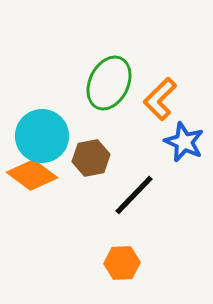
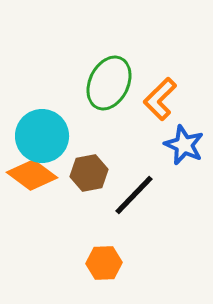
blue star: moved 3 px down
brown hexagon: moved 2 px left, 15 px down
orange hexagon: moved 18 px left
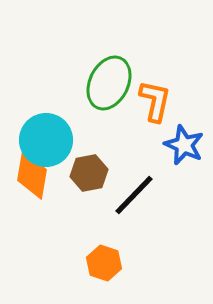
orange L-shape: moved 5 px left, 2 px down; rotated 147 degrees clockwise
cyan circle: moved 4 px right, 4 px down
orange diamond: rotated 63 degrees clockwise
orange hexagon: rotated 20 degrees clockwise
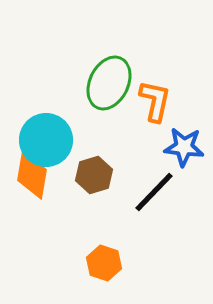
blue star: moved 2 px down; rotated 18 degrees counterclockwise
brown hexagon: moved 5 px right, 2 px down; rotated 6 degrees counterclockwise
black line: moved 20 px right, 3 px up
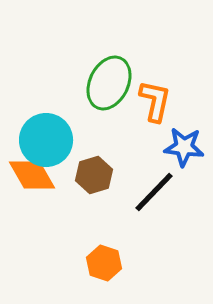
orange diamond: rotated 39 degrees counterclockwise
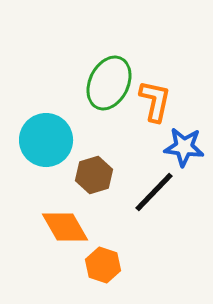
orange diamond: moved 33 px right, 52 px down
orange hexagon: moved 1 px left, 2 px down
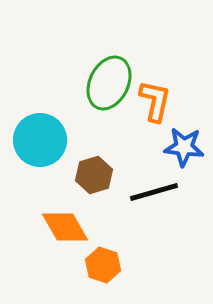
cyan circle: moved 6 px left
black line: rotated 30 degrees clockwise
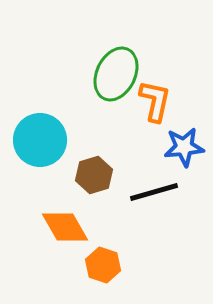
green ellipse: moved 7 px right, 9 px up
blue star: rotated 12 degrees counterclockwise
